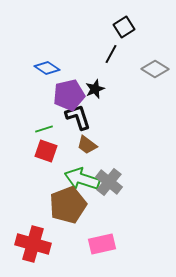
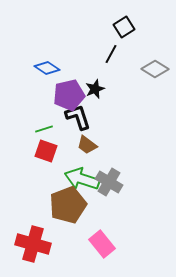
gray cross: rotated 8 degrees counterclockwise
pink rectangle: rotated 64 degrees clockwise
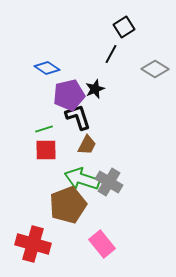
brown trapezoid: rotated 100 degrees counterclockwise
red square: moved 1 px up; rotated 20 degrees counterclockwise
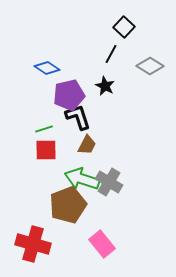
black square: rotated 15 degrees counterclockwise
gray diamond: moved 5 px left, 3 px up
black star: moved 10 px right, 3 px up; rotated 24 degrees counterclockwise
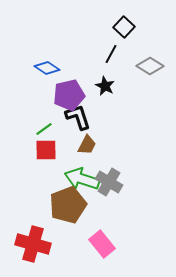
green line: rotated 18 degrees counterclockwise
